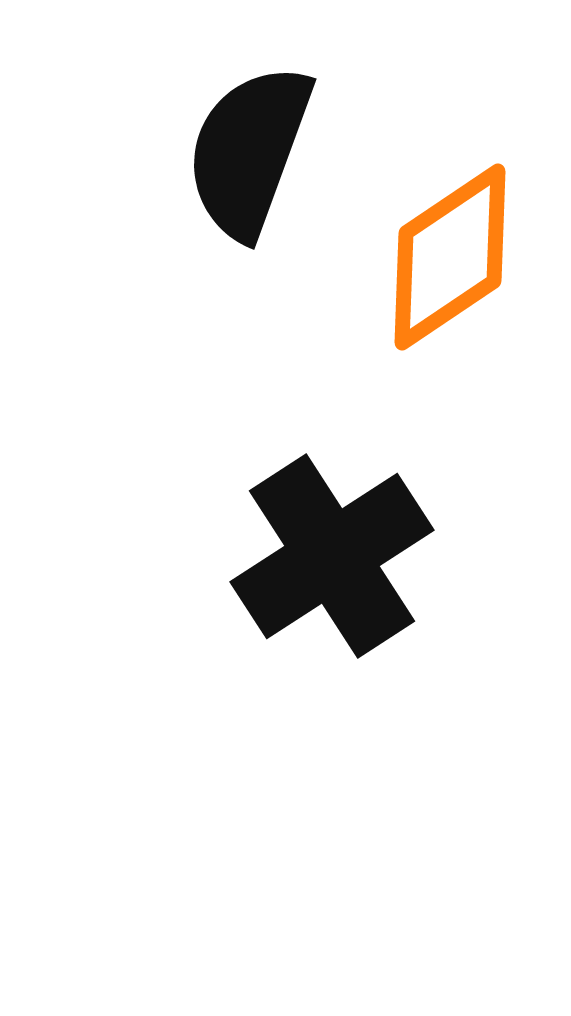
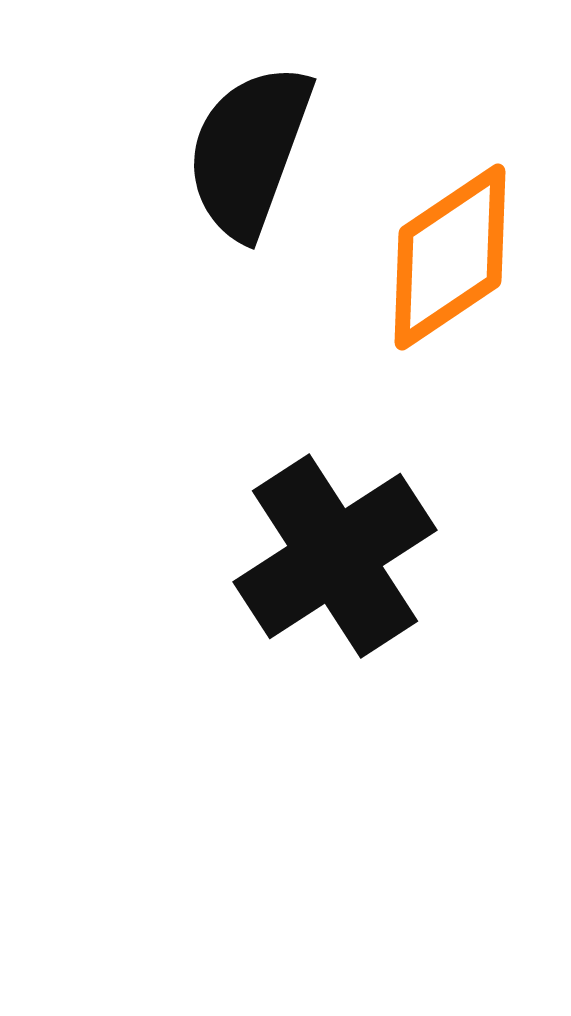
black cross: moved 3 px right
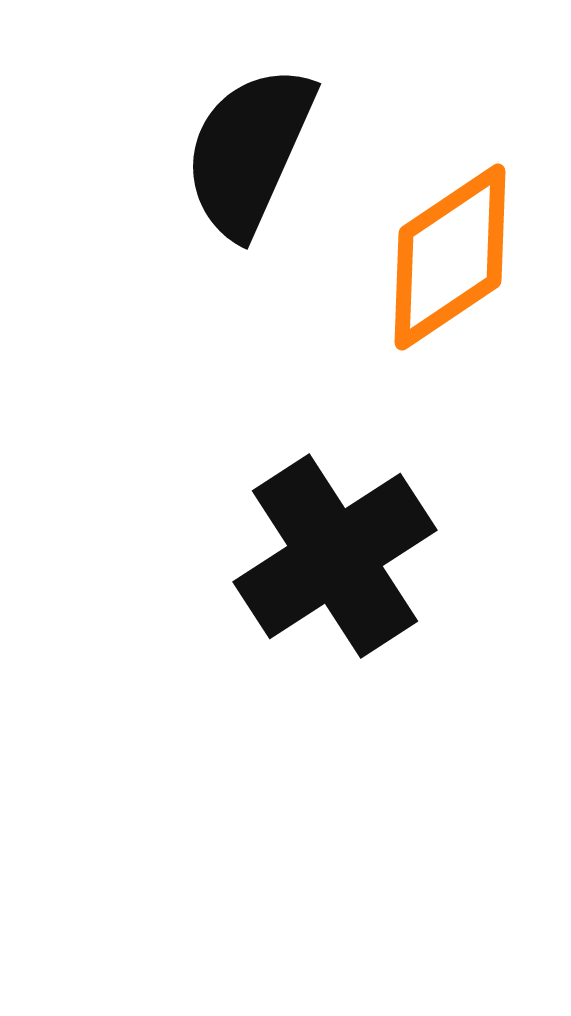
black semicircle: rotated 4 degrees clockwise
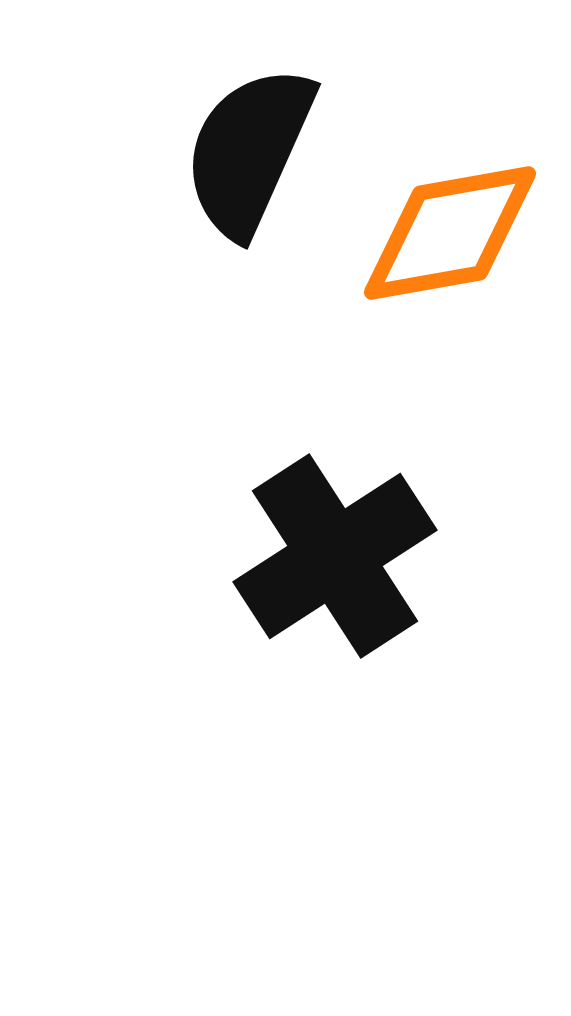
orange diamond: moved 24 px up; rotated 24 degrees clockwise
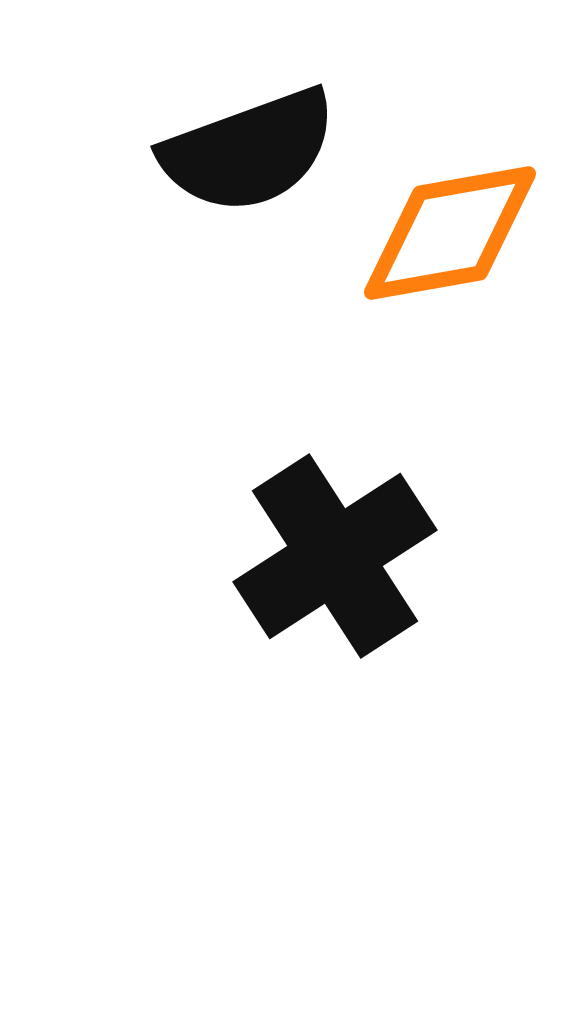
black semicircle: rotated 134 degrees counterclockwise
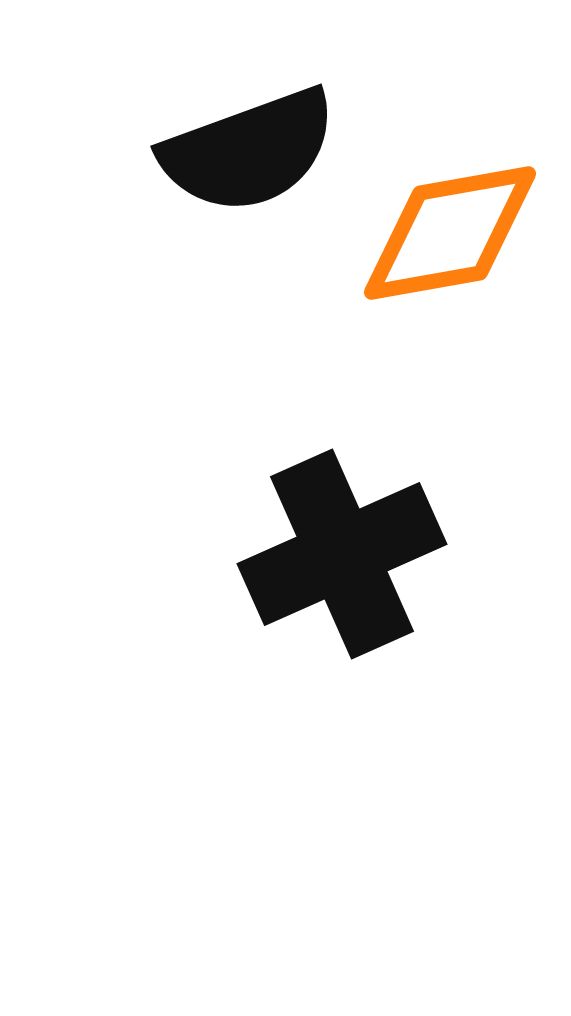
black cross: moved 7 px right, 2 px up; rotated 9 degrees clockwise
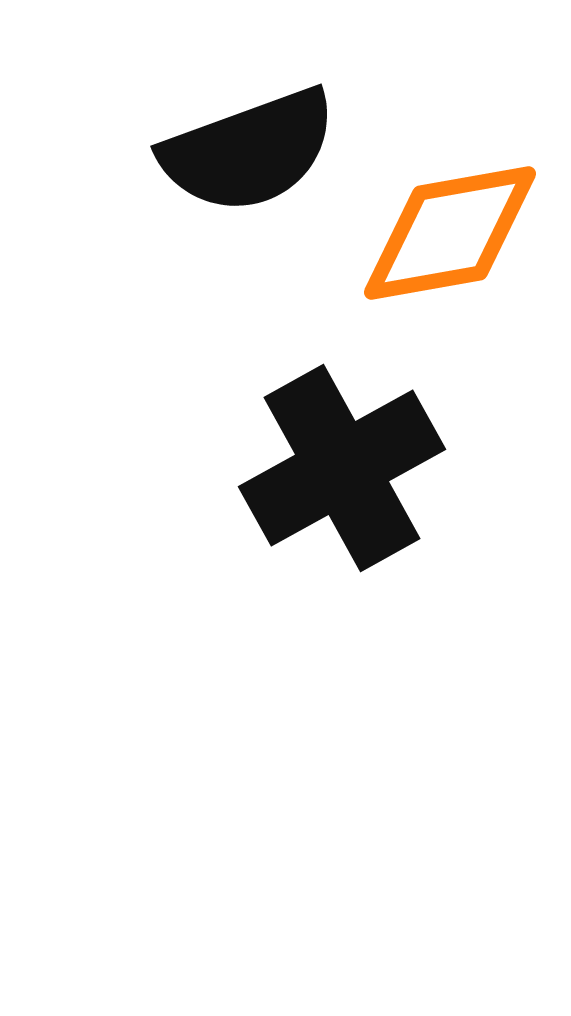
black cross: moved 86 px up; rotated 5 degrees counterclockwise
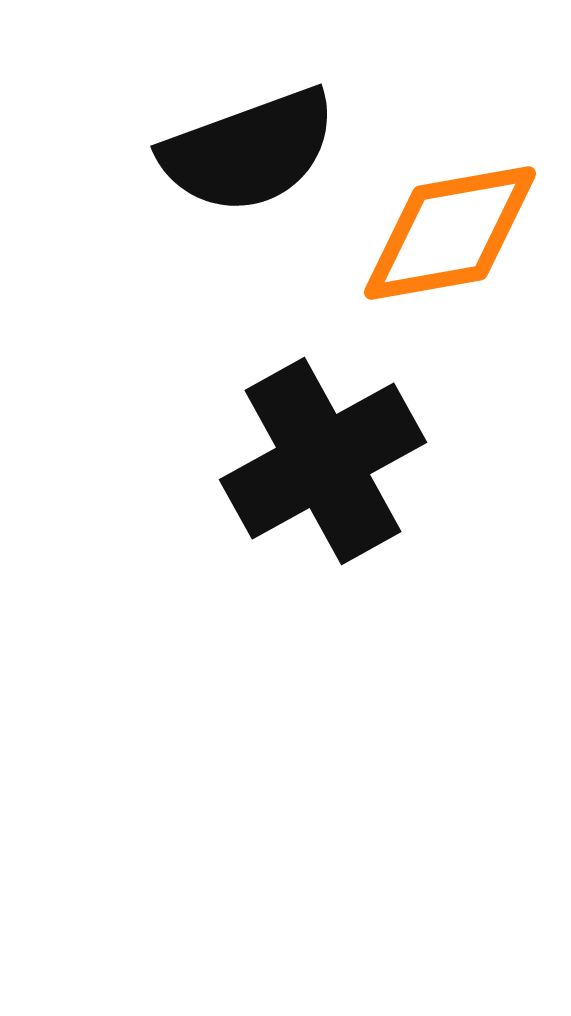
black cross: moved 19 px left, 7 px up
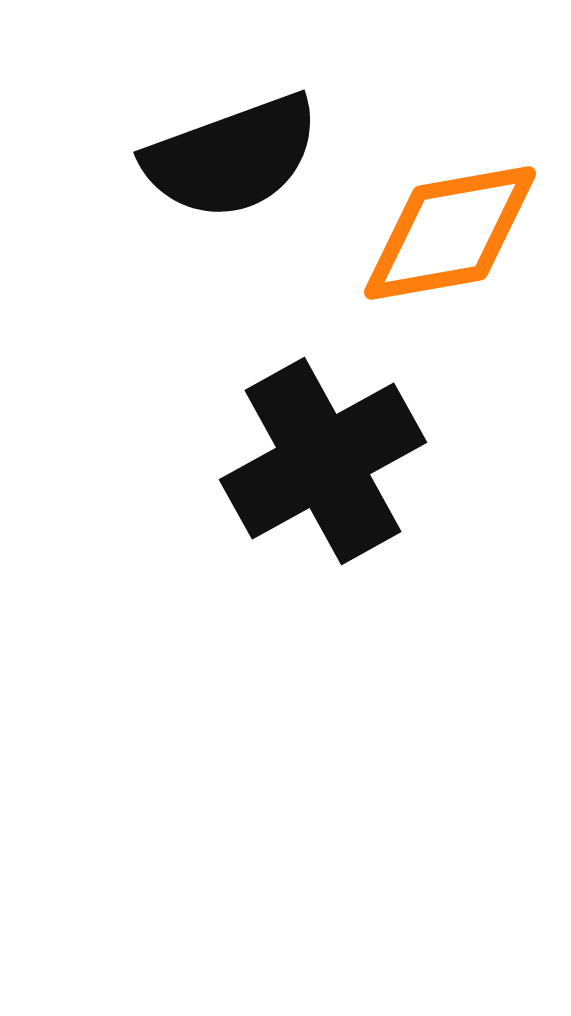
black semicircle: moved 17 px left, 6 px down
